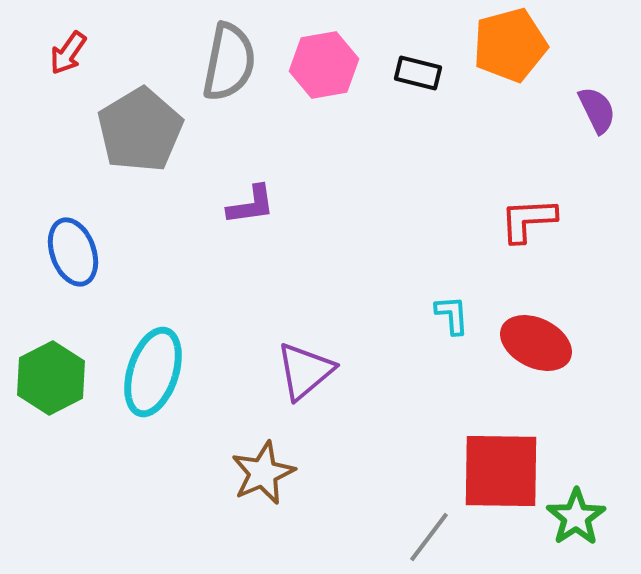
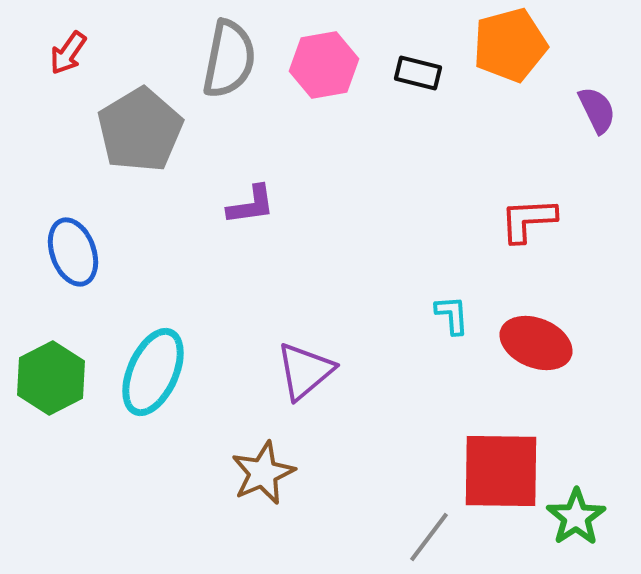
gray semicircle: moved 3 px up
red ellipse: rotated 4 degrees counterclockwise
cyan ellipse: rotated 6 degrees clockwise
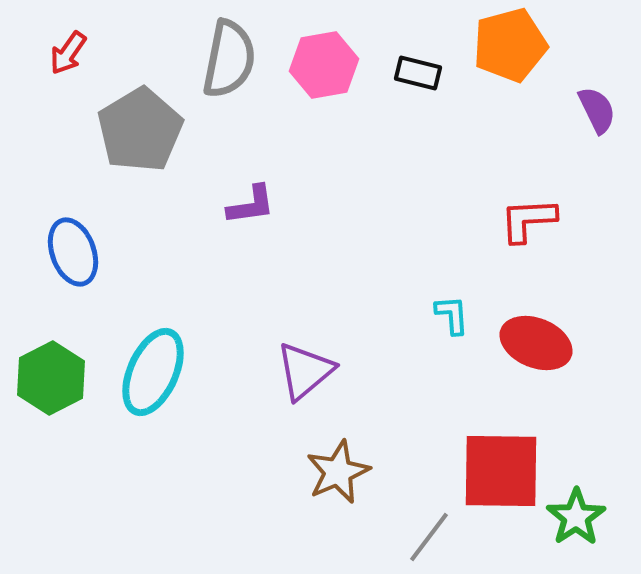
brown star: moved 75 px right, 1 px up
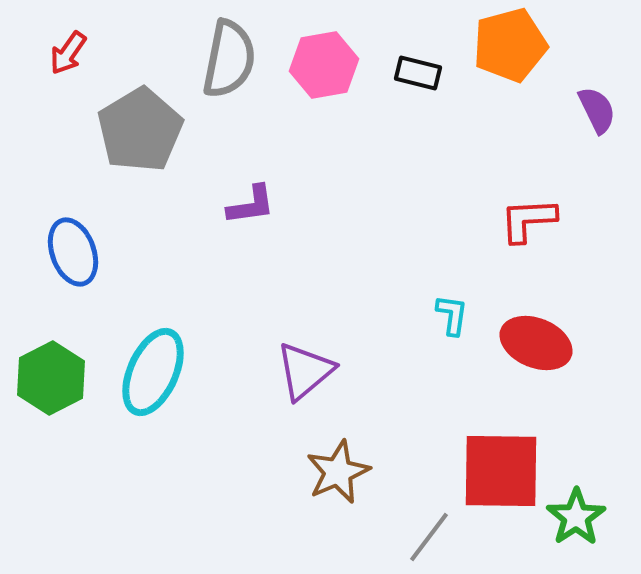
cyan L-shape: rotated 12 degrees clockwise
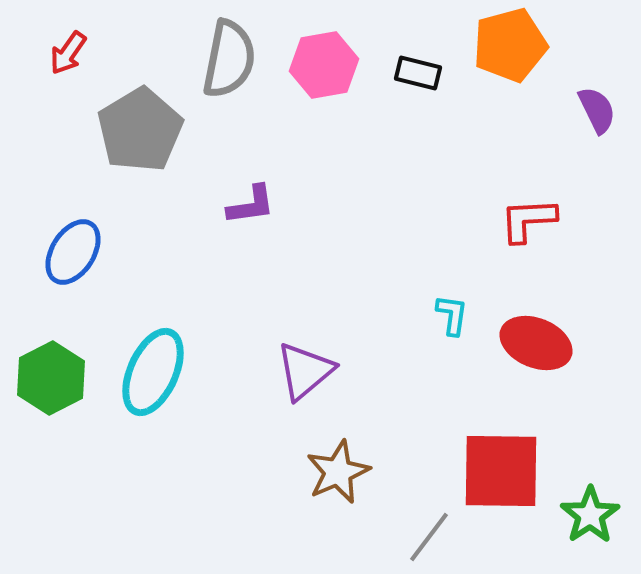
blue ellipse: rotated 52 degrees clockwise
green star: moved 14 px right, 2 px up
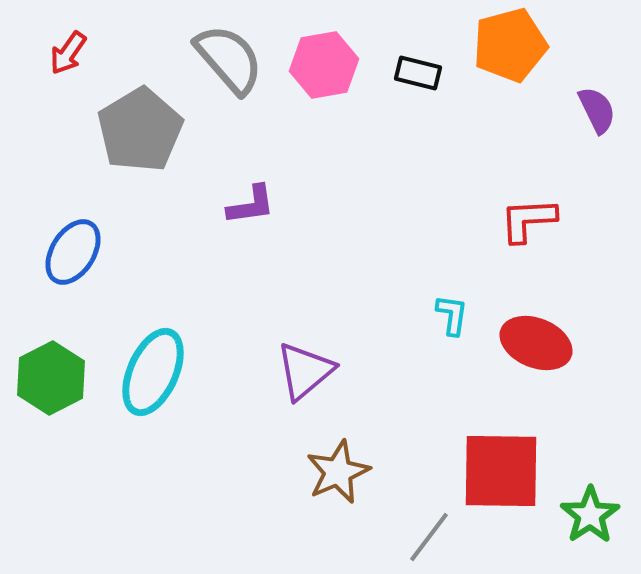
gray semicircle: rotated 52 degrees counterclockwise
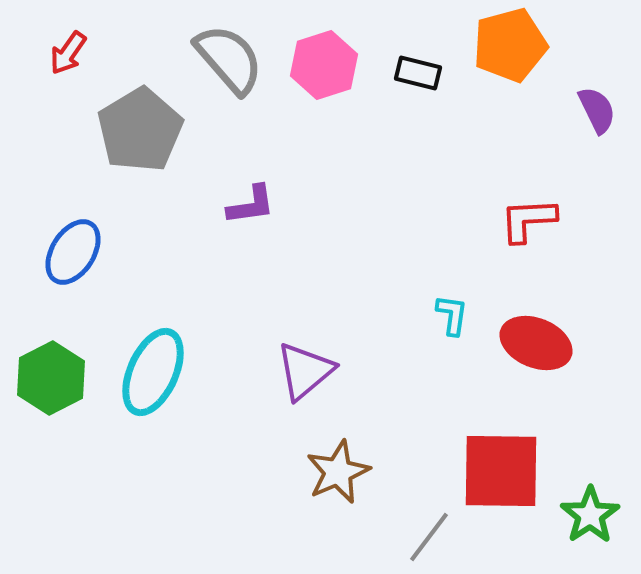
pink hexagon: rotated 8 degrees counterclockwise
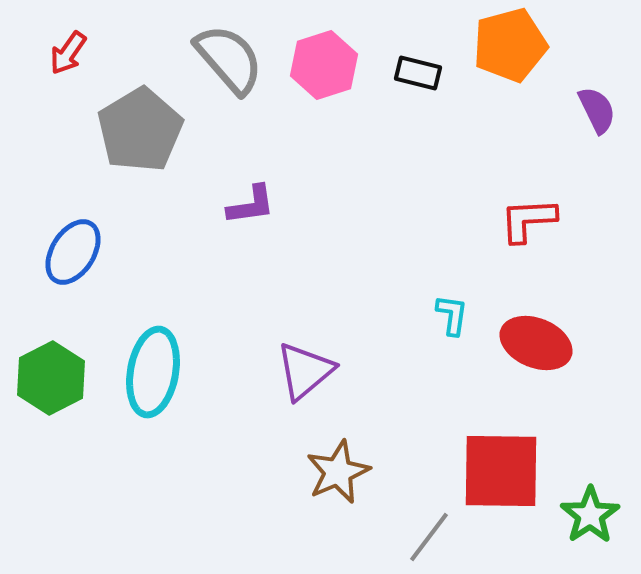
cyan ellipse: rotated 14 degrees counterclockwise
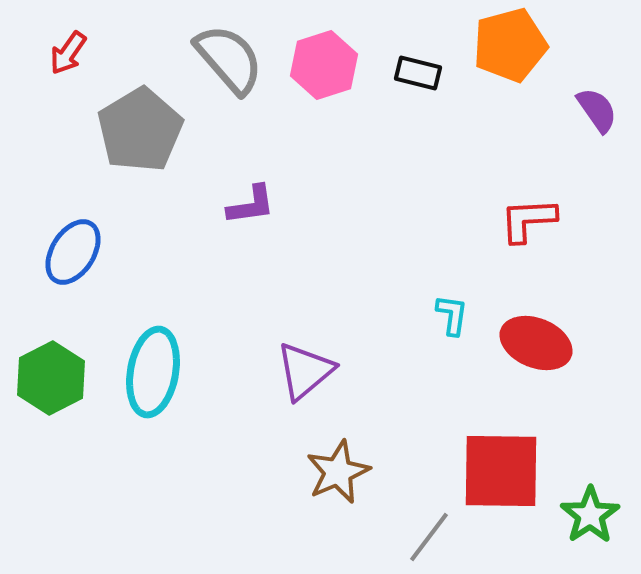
purple semicircle: rotated 9 degrees counterclockwise
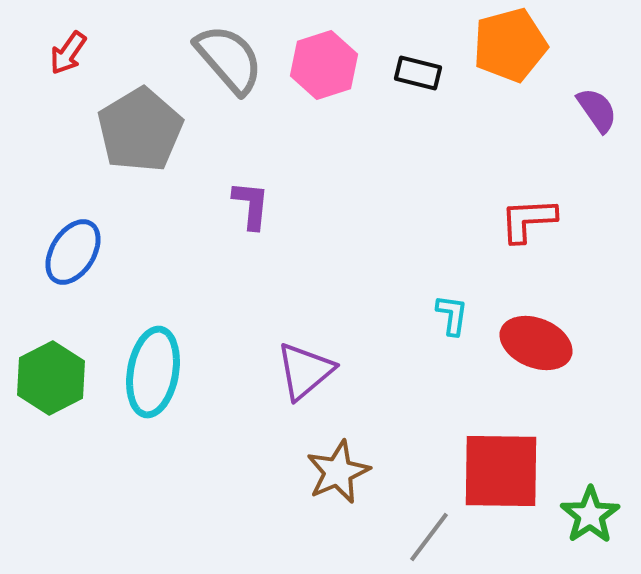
purple L-shape: rotated 76 degrees counterclockwise
